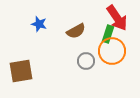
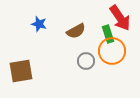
red arrow: moved 3 px right
green rectangle: rotated 36 degrees counterclockwise
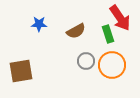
blue star: rotated 14 degrees counterclockwise
orange circle: moved 14 px down
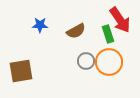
red arrow: moved 2 px down
blue star: moved 1 px right, 1 px down
orange circle: moved 3 px left, 3 px up
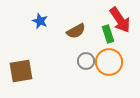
blue star: moved 4 px up; rotated 21 degrees clockwise
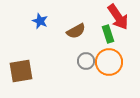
red arrow: moved 2 px left, 3 px up
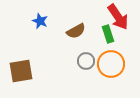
orange circle: moved 2 px right, 2 px down
